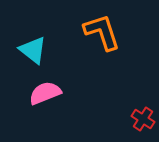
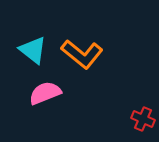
orange L-shape: moved 20 px left, 22 px down; rotated 147 degrees clockwise
red cross: rotated 10 degrees counterclockwise
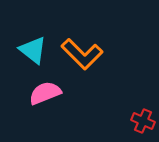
orange L-shape: rotated 6 degrees clockwise
red cross: moved 2 px down
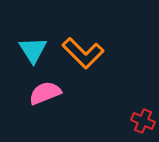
cyan triangle: rotated 20 degrees clockwise
orange L-shape: moved 1 px right, 1 px up
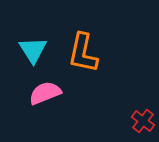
orange L-shape: rotated 57 degrees clockwise
red cross: rotated 15 degrees clockwise
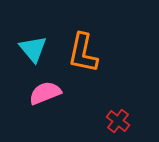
cyan triangle: moved 1 px up; rotated 8 degrees counterclockwise
red cross: moved 25 px left
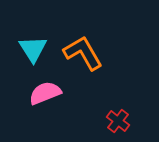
cyan triangle: rotated 8 degrees clockwise
orange L-shape: rotated 138 degrees clockwise
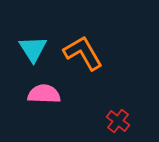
pink semicircle: moved 1 px left, 1 px down; rotated 24 degrees clockwise
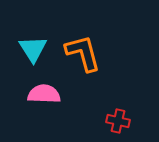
orange L-shape: rotated 15 degrees clockwise
red cross: rotated 25 degrees counterclockwise
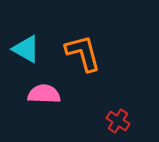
cyan triangle: moved 7 px left; rotated 28 degrees counterclockwise
red cross: rotated 20 degrees clockwise
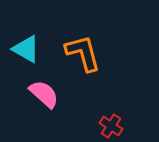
pink semicircle: rotated 40 degrees clockwise
red cross: moved 7 px left, 5 px down
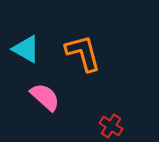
pink semicircle: moved 1 px right, 3 px down
